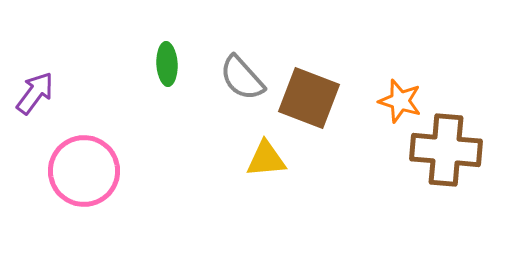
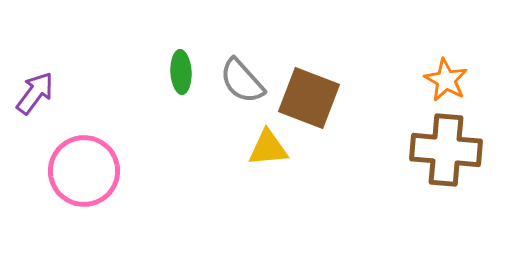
green ellipse: moved 14 px right, 8 px down
gray semicircle: moved 3 px down
orange star: moved 46 px right, 21 px up; rotated 12 degrees clockwise
yellow triangle: moved 2 px right, 11 px up
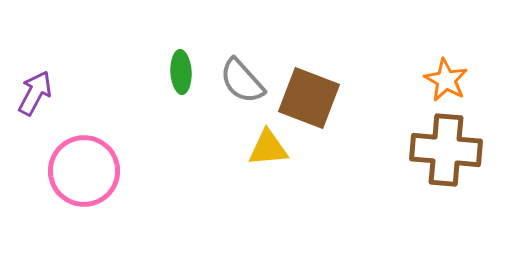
purple arrow: rotated 9 degrees counterclockwise
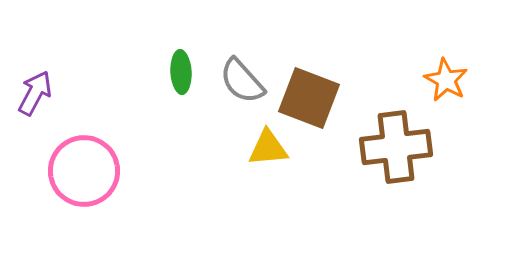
brown cross: moved 50 px left, 3 px up; rotated 12 degrees counterclockwise
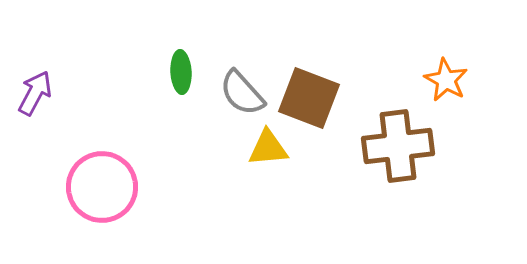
gray semicircle: moved 12 px down
brown cross: moved 2 px right, 1 px up
pink circle: moved 18 px right, 16 px down
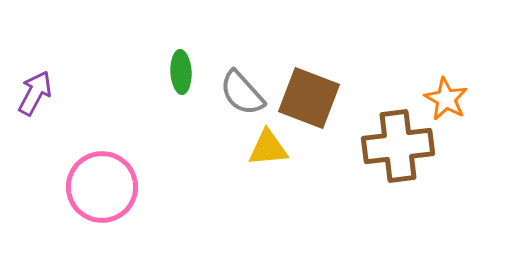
orange star: moved 19 px down
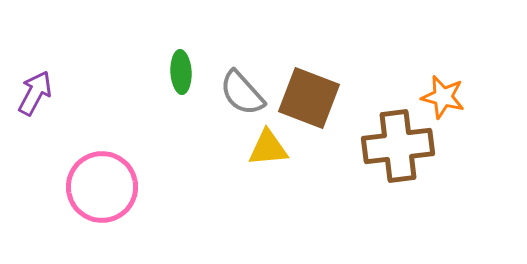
orange star: moved 3 px left, 2 px up; rotated 15 degrees counterclockwise
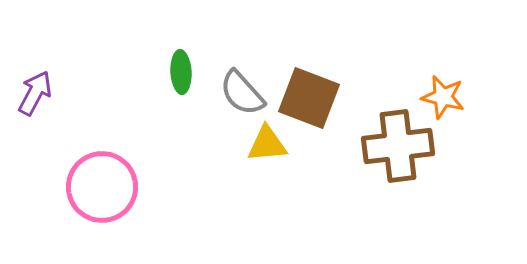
yellow triangle: moved 1 px left, 4 px up
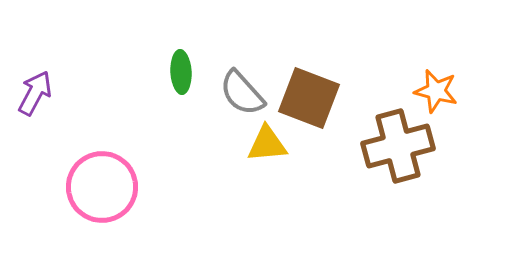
orange star: moved 7 px left, 6 px up
brown cross: rotated 8 degrees counterclockwise
